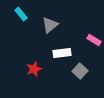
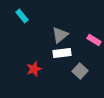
cyan rectangle: moved 1 px right, 2 px down
gray triangle: moved 10 px right, 10 px down
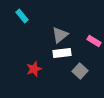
pink rectangle: moved 1 px down
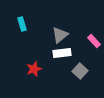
cyan rectangle: moved 8 px down; rotated 24 degrees clockwise
pink rectangle: rotated 16 degrees clockwise
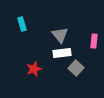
gray triangle: rotated 30 degrees counterclockwise
pink rectangle: rotated 48 degrees clockwise
gray square: moved 4 px left, 3 px up
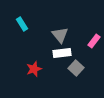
cyan rectangle: rotated 16 degrees counterclockwise
pink rectangle: rotated 32 degrees clockwise
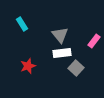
red star: moved 6 px left, 3 px up
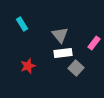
pink rectangle: moved 2 px down
white rectangle: moved 1 px right
